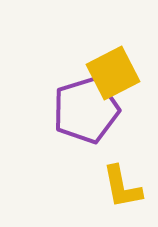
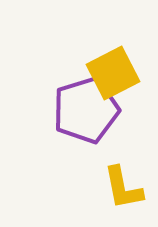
yellow L-shape: moved 1 px right, 1 px down
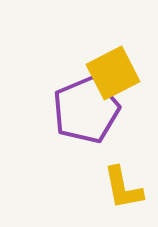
purple pentagon: rotated 6 degrees counterclockwise
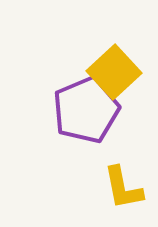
yellow square: moved 1 px right, 1 px up; rotated 16 degrees counterclockwise
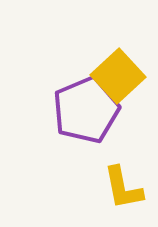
yellow square: moved 4 px right, 4 px down
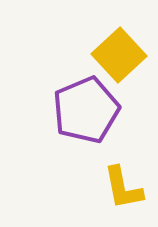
yellow square: moved 1 px right, 21 px up
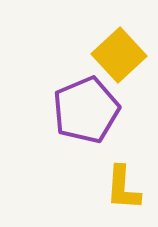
yellow L-shape: rotated 15 degrees clockwise
